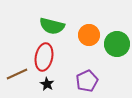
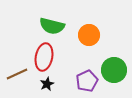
green circle: moved 3 px left, 26 px down
black star: rotated 16 degrees clockwise
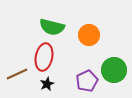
green semicircle: moved 1 px down
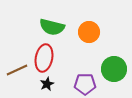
orange circle: moved 3 px up
red ellipse: moved 1 px down
green circle: moved 1 px up
brown line: moved 4 px up
purple pentagon: moved 2 px left, 3 px down; rotated 25 degrees clockwise
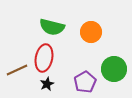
orange circle: moved 2 px right
purple pentagon: moved 2 px up; rotated 30 degrees counterclockwise
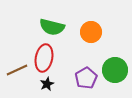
green circle: moved 1 px right, 1 px down
purple pentagon: moved 1 px right, 4 px up
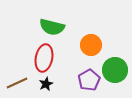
orange circle: moved 13 px down
brown line: moved 13 px down
purple pentagon: moved 3 px right, 2 px down
black star: moved 1 px left
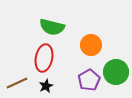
green circle: moved 1 px right, 2 px down
black star: moved 2 px down
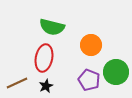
purple pentagon: rotated 20 degrees counterclockwise
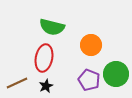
green circle: moved 2 px down
